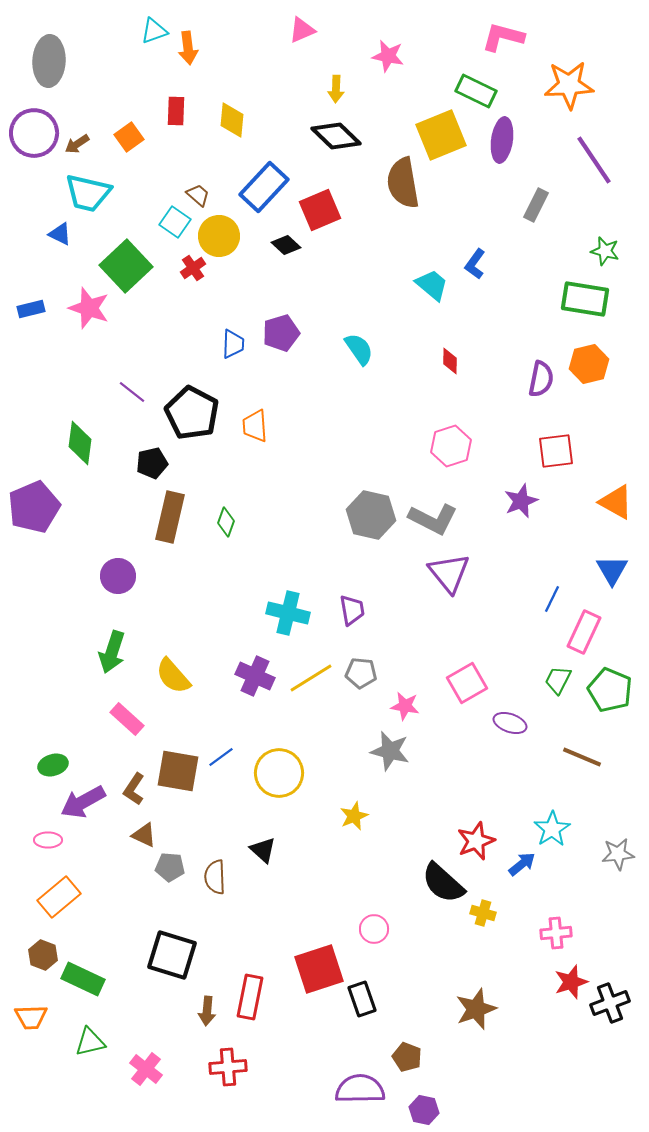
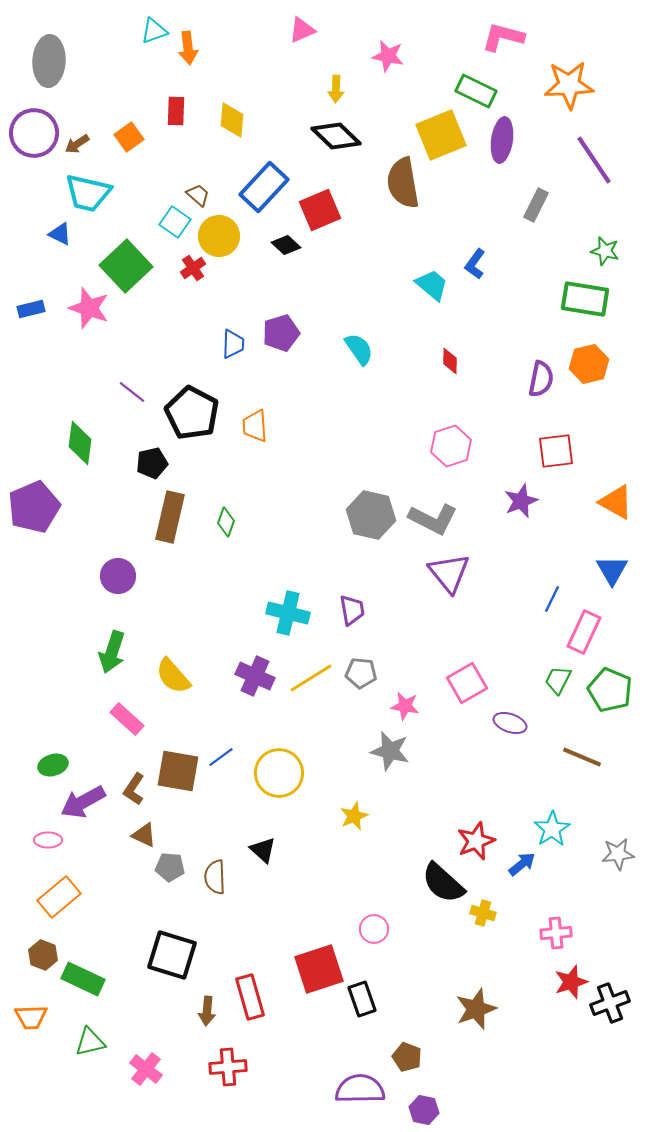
red rectangle at (250, 997): rotated 27 degrees counterclockwise
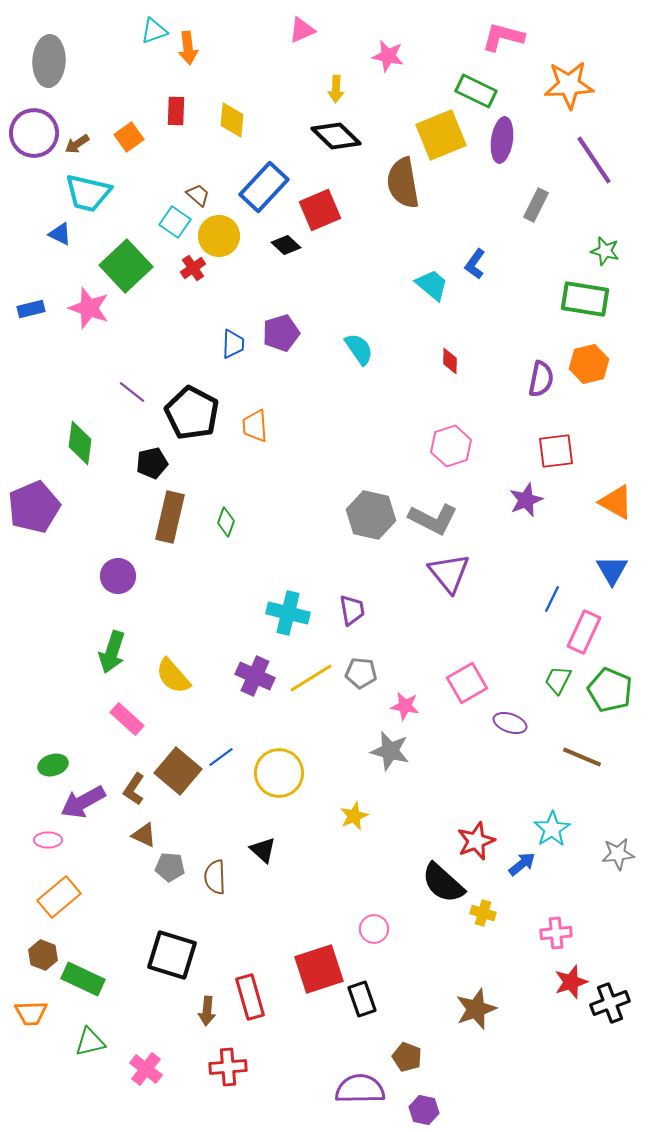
purple star at (521, 501): moved 5 px right, 1 px up
brown square at (178, 771): rotated 30 degrees clockwise
orange trapezoid at (31, 1017): moved 4 px up
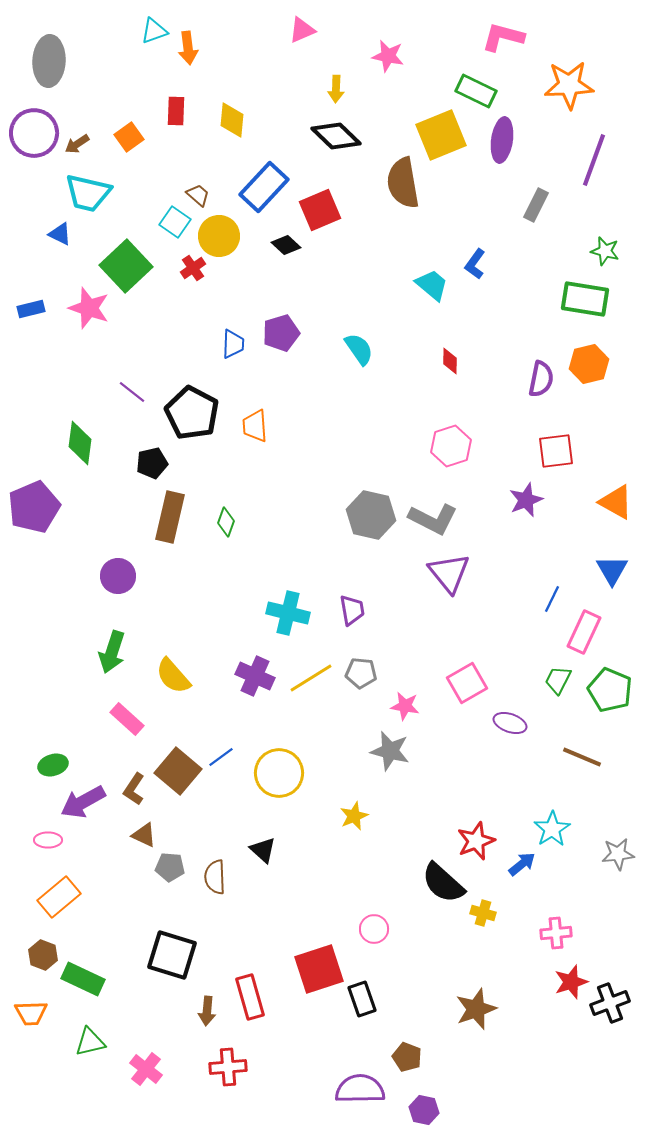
purple line at (594, 160): rotated 54 degrees clockwise
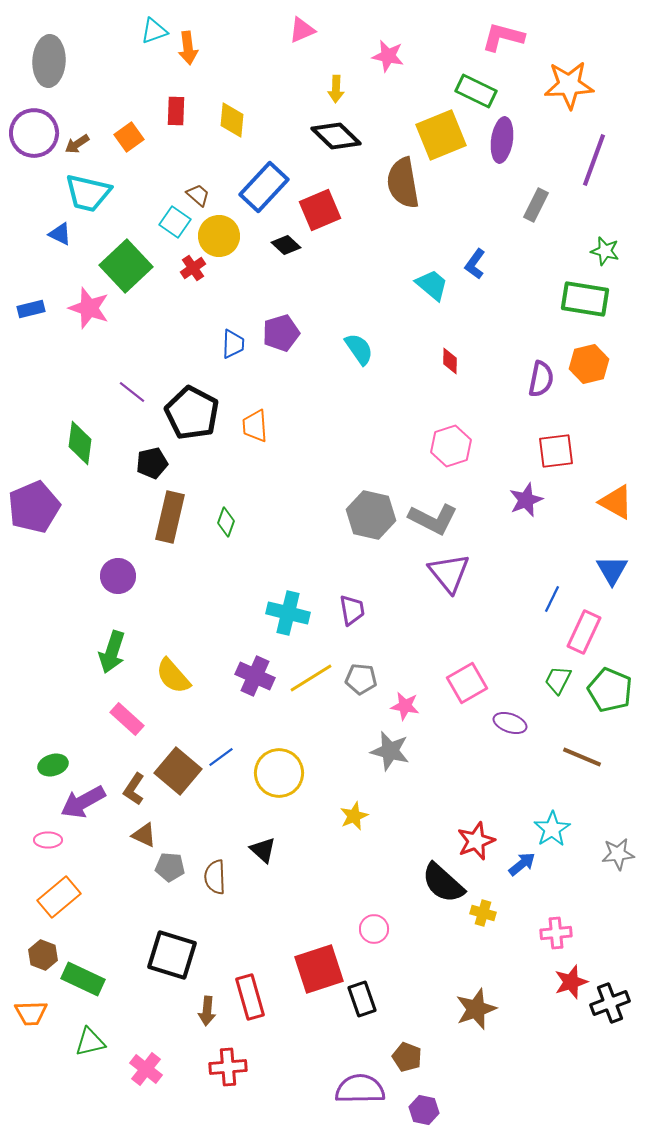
gray pentagon at (361, 673): moved 6 px down
